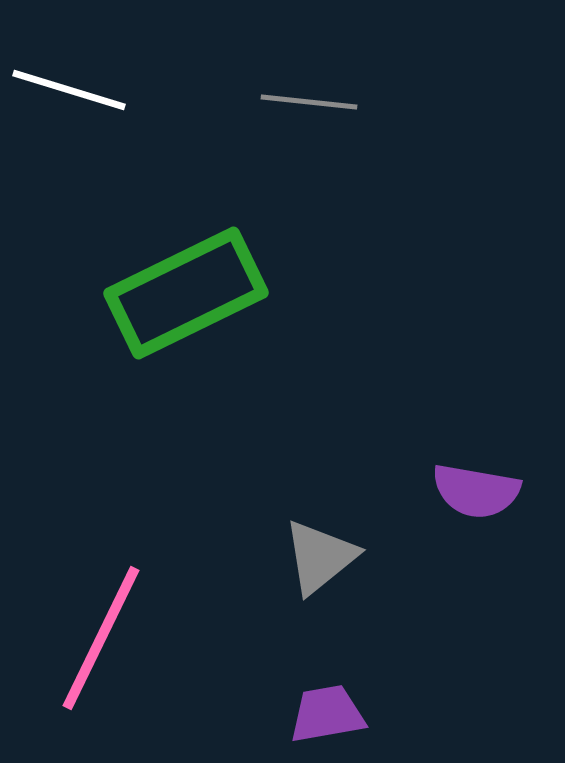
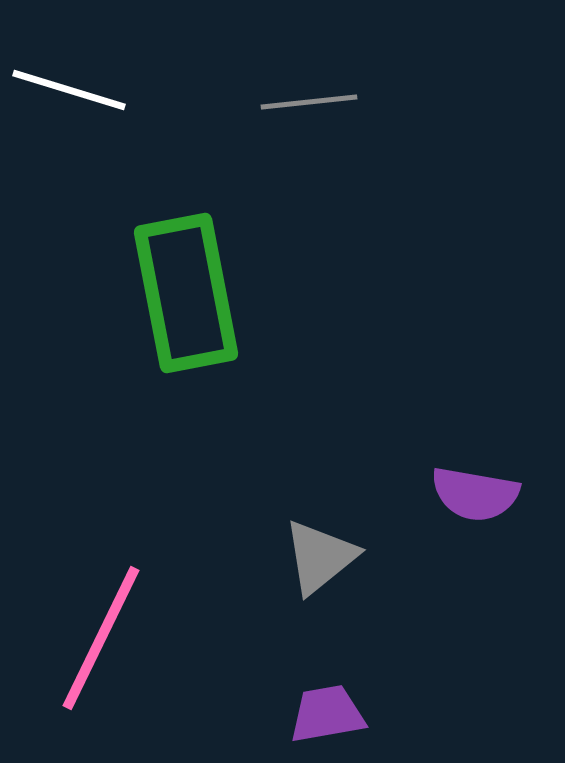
gray line: rotated 12 degrees counterclockwise
green rectangle: rotated 75 degrees counterclockwise
purple semicircle: moved 1 px left, 3 px down
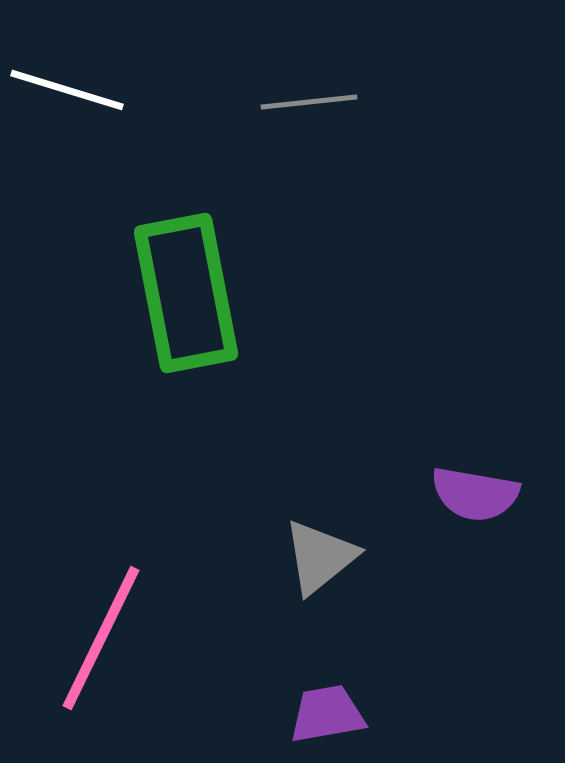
white line: moved 2 px left
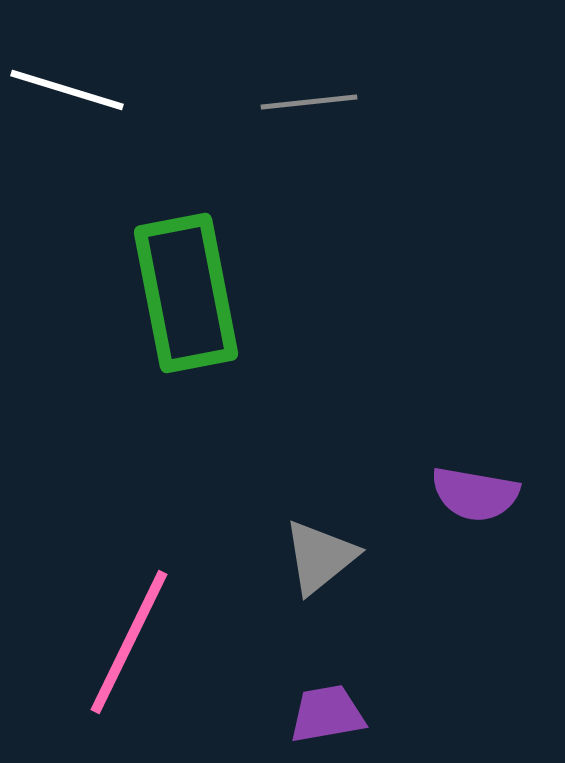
pink line: moved 28 px right, 4 px down
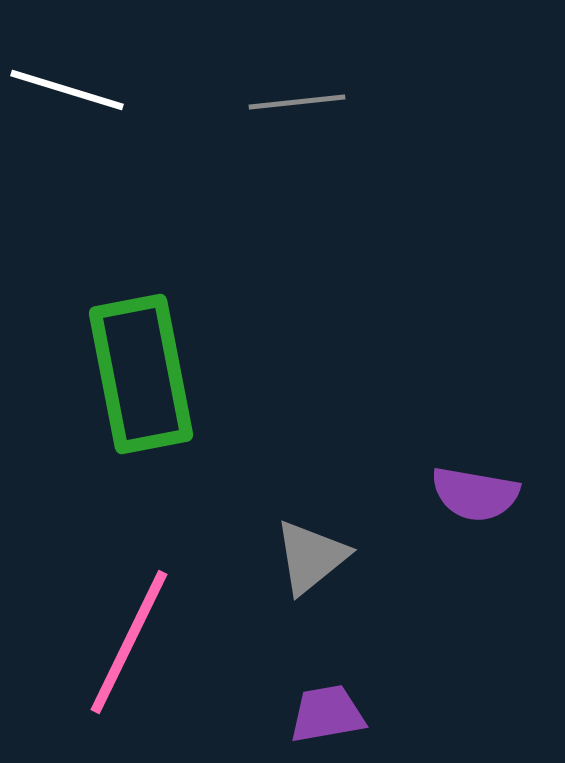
gray line: moved 12 px left
green rectangle: moved 45 px left, 81 px down
gray triangle: moved 9 px left
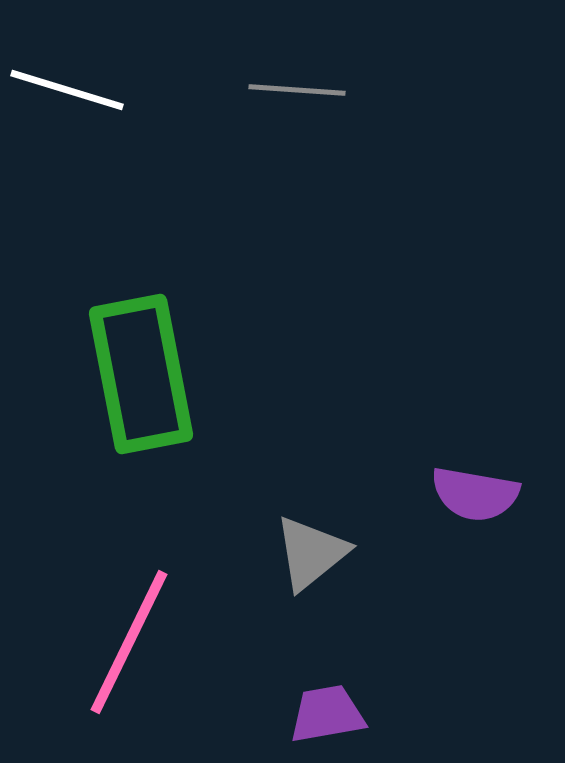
gray line: moved 12 px up; rotated 10 degrees clockwise
gray triangle: moved 4 px up
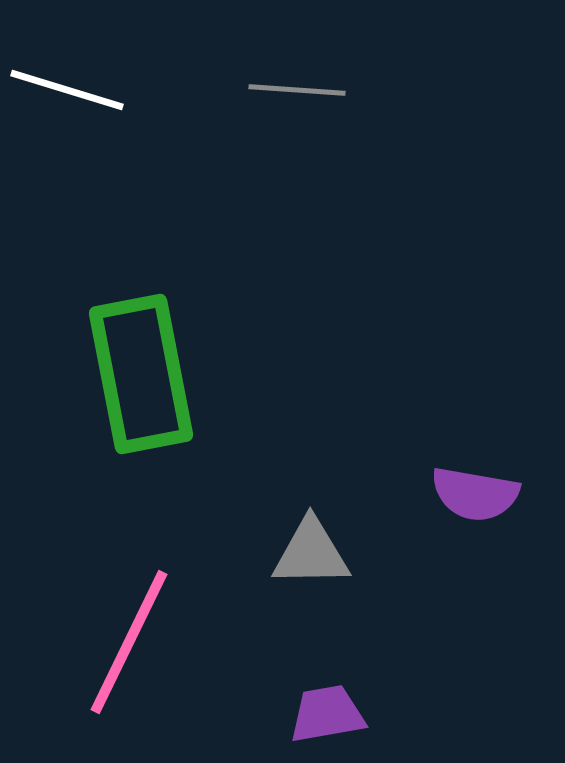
gray triangle: rotated 38 degrees clockwise
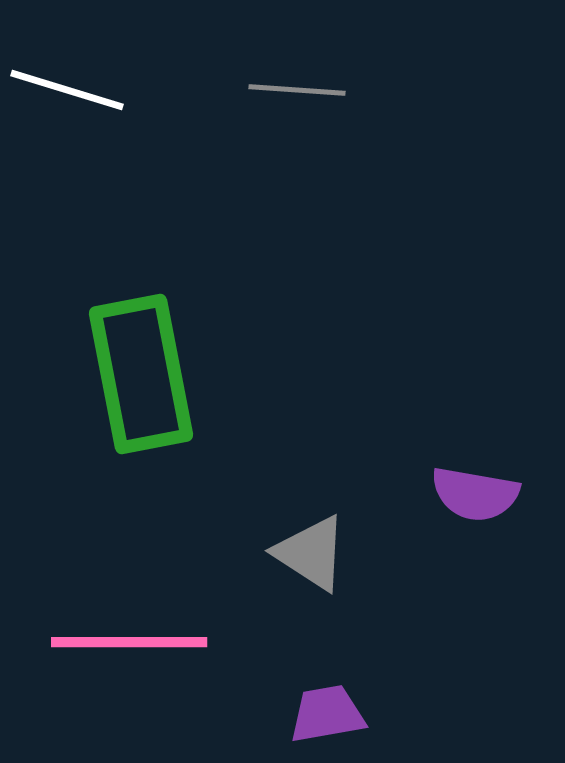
gray triangle: rotated 34 degrees clockwise
pink line: rotated 64 degrees clockwise
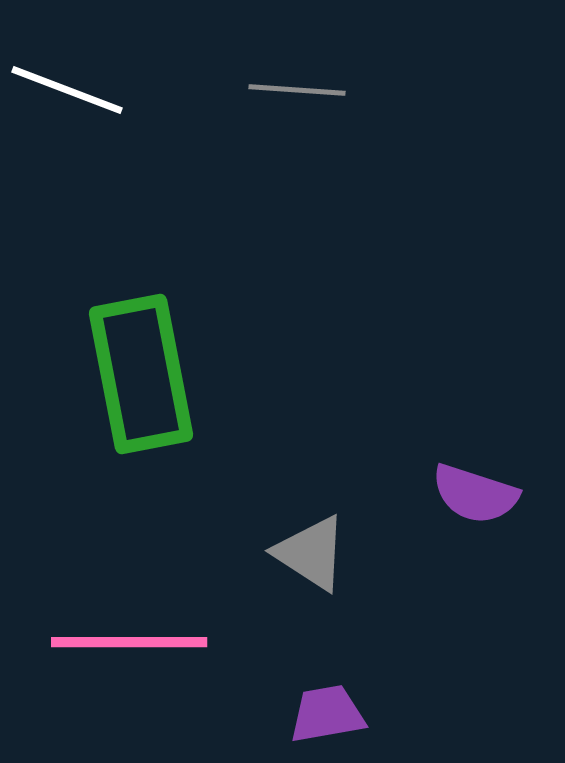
white line: rotated 4 degrees clockwise
purple semicircle: rotated 8 degrees clockwise
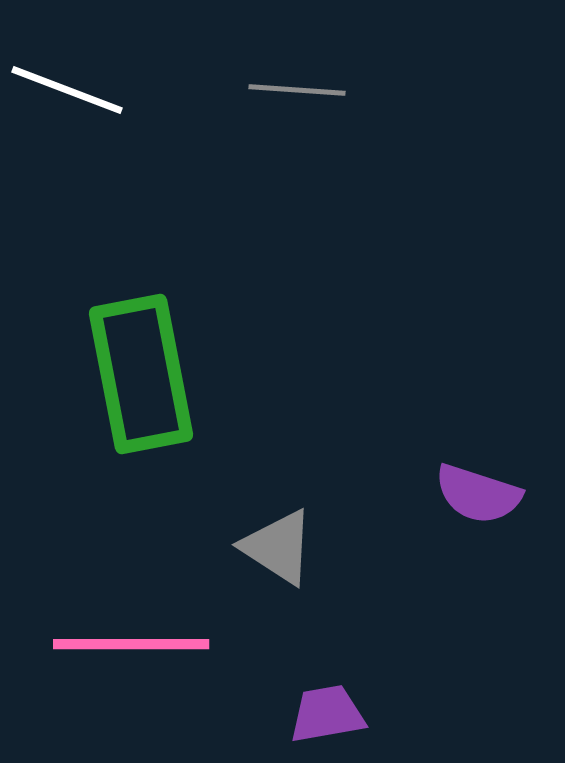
purple semicircle: moved 3 px right
gray triangle: moved 33 px left, 6 px up
pink line: moved 2 px right, 2 px down
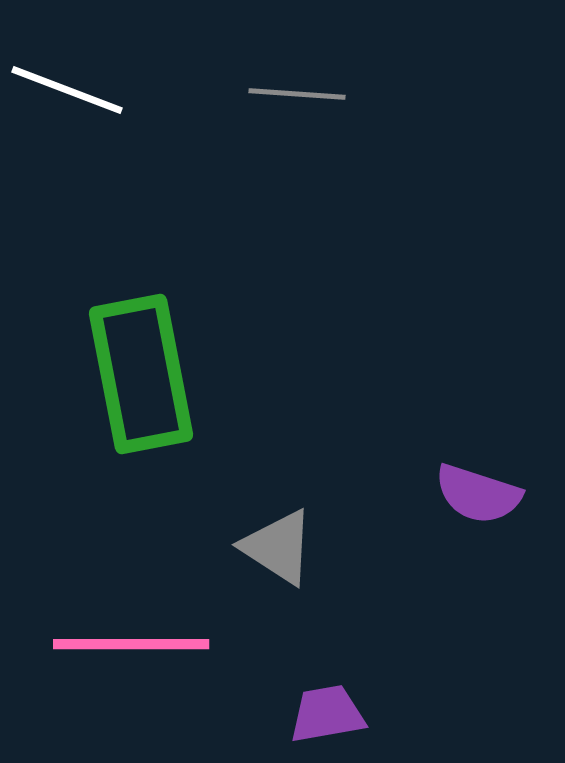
gray line: moved 4 px down
